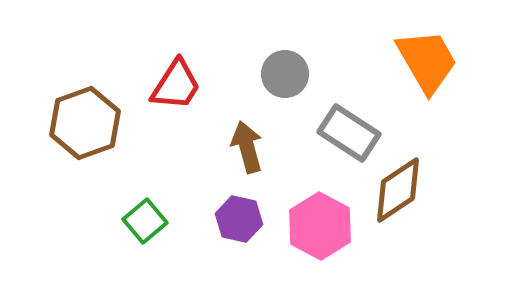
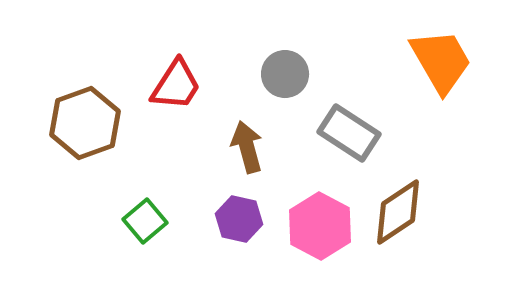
orange trapezoid: moved 14 px right
brown diamond: moved 22 px down
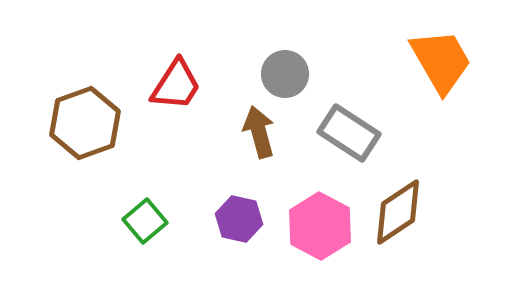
brown arrow: moved 12 px right, 15 px up
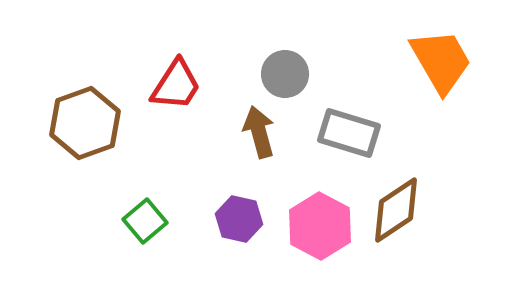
gray rectangle: rotated 16 degrees counterclockwise
brown diamond: moved 2 px left, 2 px up
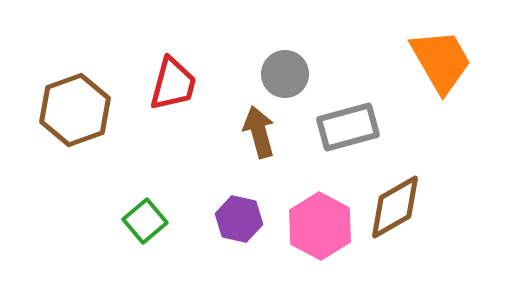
red trapezoid: moved 3 px left, 1 px up; rotated 18 degrees counterclockwise
brown hexagon: moved 10 px left, 13 px up
gray rectangle: moved 1 px left, 6 px up; rotated 32 degrees counterclockwise
brown diamond: moved 1 px left, 3 px up; rotated 4 degrees clockwise
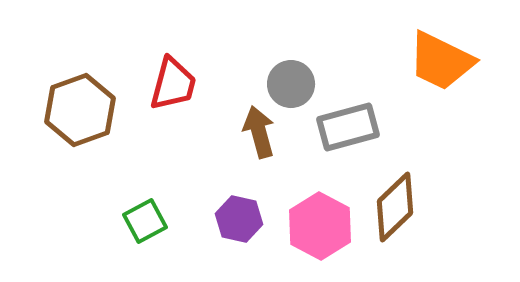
orange trapezoid: rotated 146 degrees clockwise
gray circle: moved 6 px right, 10 px down
brown hexagon: moved 5 px right
brown diamond: rotated 14 degrees counterclockwise
green square: rotated 12 degrees clockwise
